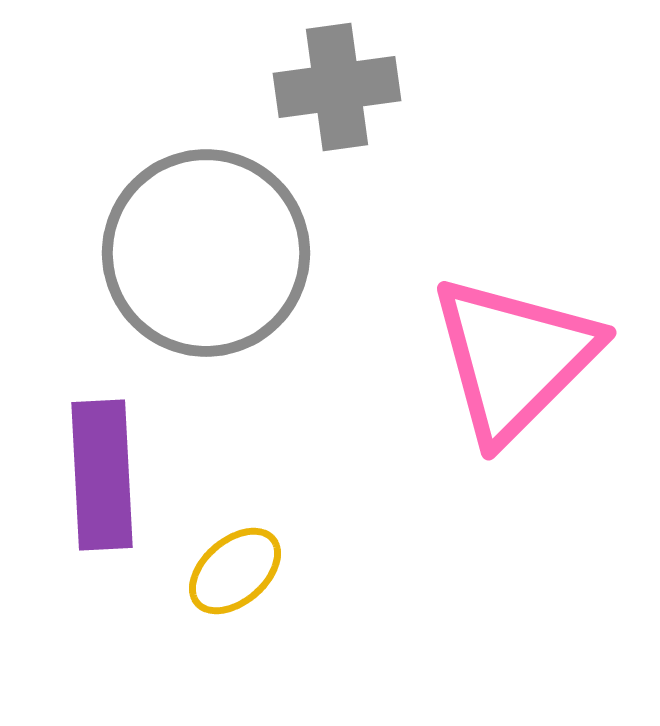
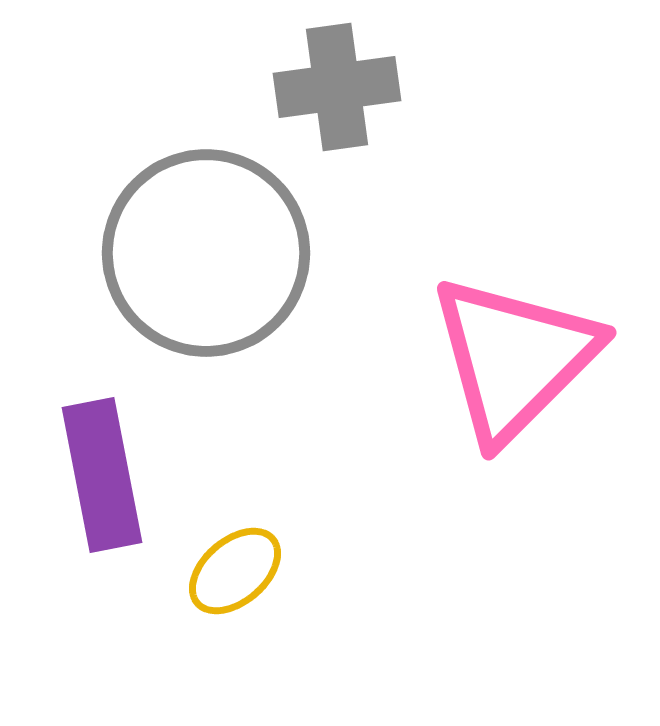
purple rectangle: rotated 8 degrees counterclockwise
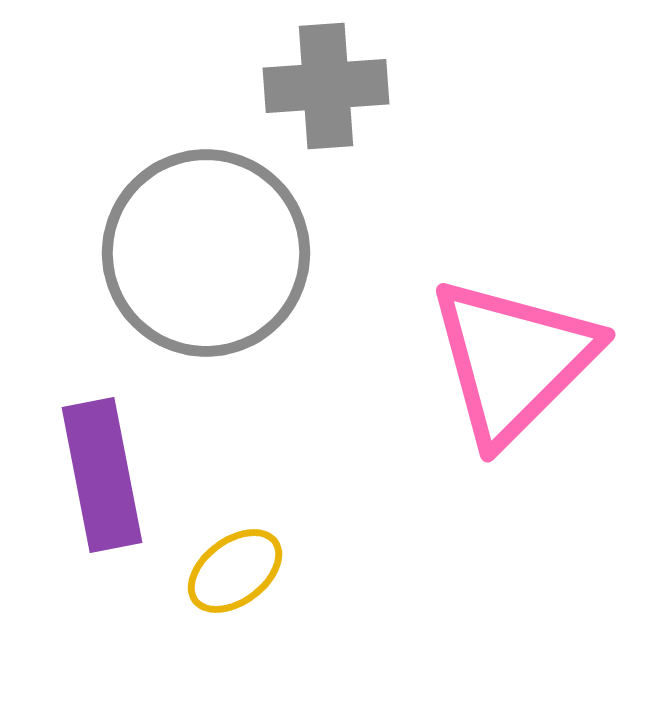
gray cross: moved 11 px left, 1 px up; rotated 4 degrees clockwise
pink triangle: moved 1 px left, 2 px down
yellow ellipse: rotated 4 degrees clockwise
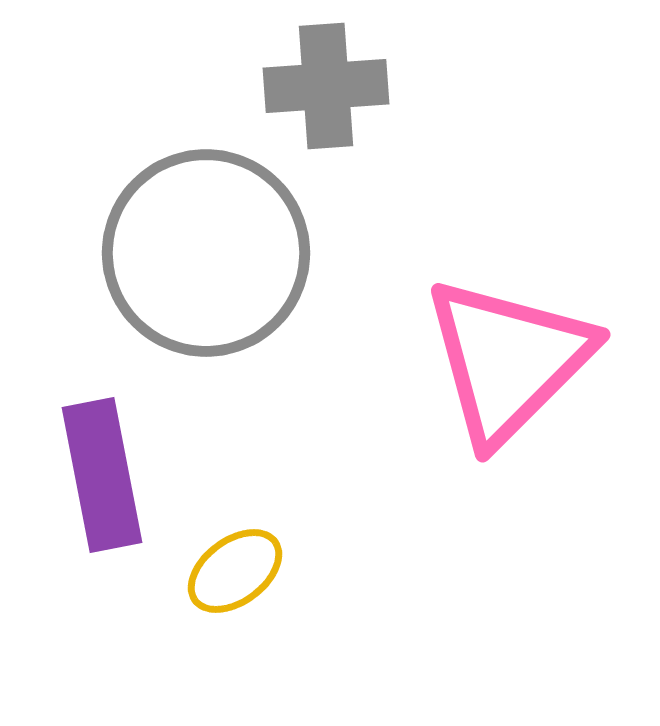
pink triangle: moved 5 px left
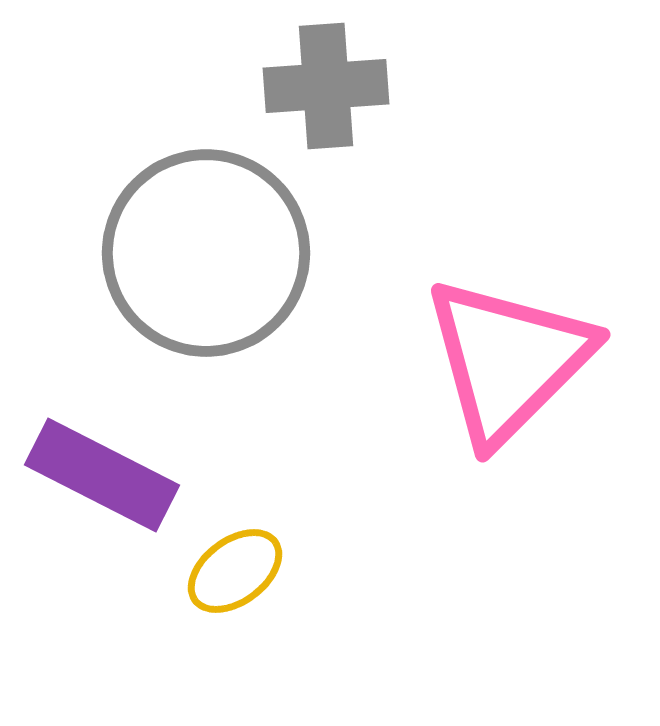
purple rectangle: rotated 52 degrees counterclockwise
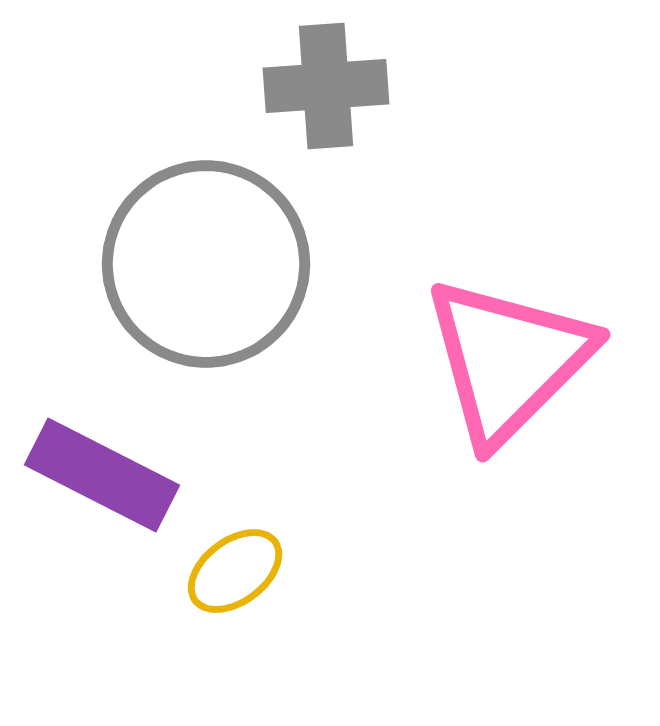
gray circle: moved 11 px down
